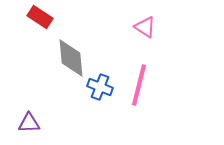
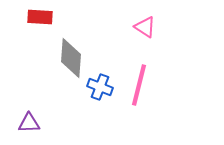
red rectangle: rotated 30 degrees counterclockwise
gray diamond: rotated 9 degrees clockwise
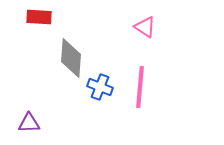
red rectangle: moved 1 px left
pink line: moved 1 px right, 2 px down; rotated 9 degrees counterclockwise
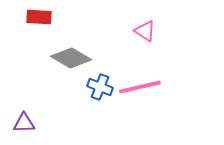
pink triangle: moved 4 px down
gray diamond: rotated 63 degrees counterclockwise
pink line: rotated 72 degrees clockwise
purple triangle: moved 5 px left
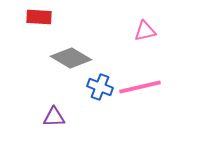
pink triangle: rotated 45 degrees counterclockwise
purple triangle: moved 30 px right, 6 px up
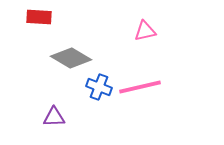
blue cross: moved 1 px left
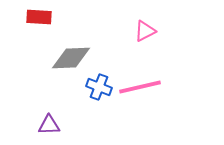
pink triangle: rotated 15 degrees counterclockwise
gray diamond: rotated 33 degrees counterclockwise
purple triangle: moved 5 px left, 8 px down
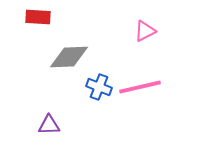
red rectangle: moved 1 px left
gray diamond: moved 2 px left, 1 px up
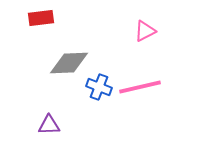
red rectangle: moved 3 px right, 1 px down; rotated 10 degrees counterclockwise
gray diamond: moved 6 px down
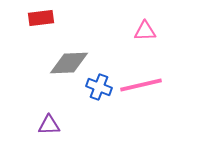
pink triangle: rotated 25 degrees clockwise
pink line: moved 1 px right, 2 px up
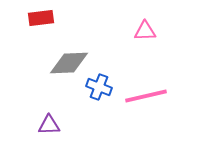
pink line: moved 5 px right, 11 px down
